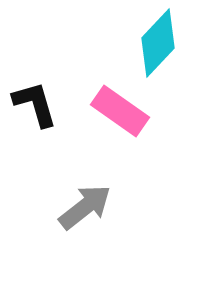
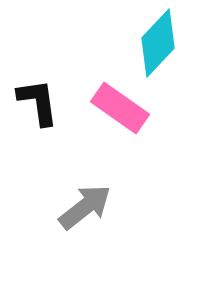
black L-shape: moved 3 px right, 2 px up; rotated 8 degrees clockwise
pink rectangle: moved 3 px up
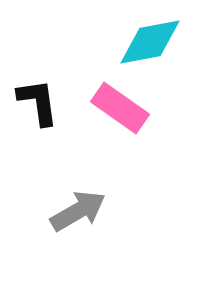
cyan diamond: moved 8 px left, 1 px up; rotated 36 degrees clockwise
gray arrow: moved 7 px left, 4 px down; rotated 8 degrees clockwise
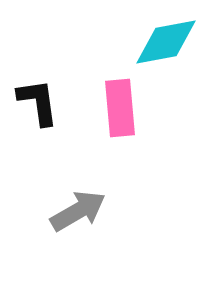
cyan diamond: moved 16 px right
pink rectangle: rotated 50 degrees clockwise
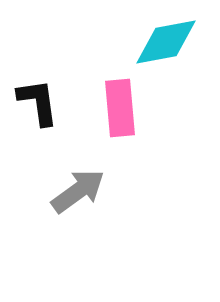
gray arrow: moved 20 px up; rotated 6 degrees counterclockwise
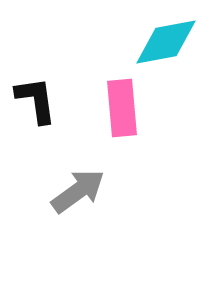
black L-shape: moved 2 px left, 2 px up
pink rectangle: moved 2 px right
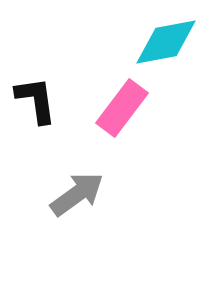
pink rectangle: rotated 42 degrees clockwise
gray arrow: moved 1 px left, 3 px down
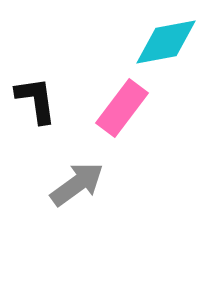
gray arrow: moved 10 px up
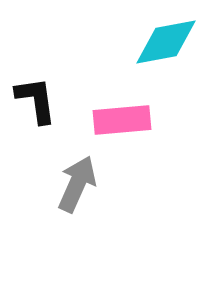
pink rectangle: moved 12 px down; rotated 48 degrees clockwise
gray arrow: rotated 30 degrees counterclockwise
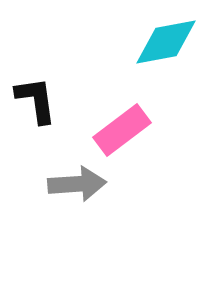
pink rectangle: moved 10 px down; rotated 32 degrees counterclockwise
gray arrow: rotated 62 degrees clockwise
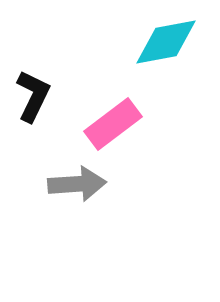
black L-shape: moved 3 px left, 4 px up; rotated 34 degrees clockwise
pink rectangle: moved 9 px left, 6 px up
